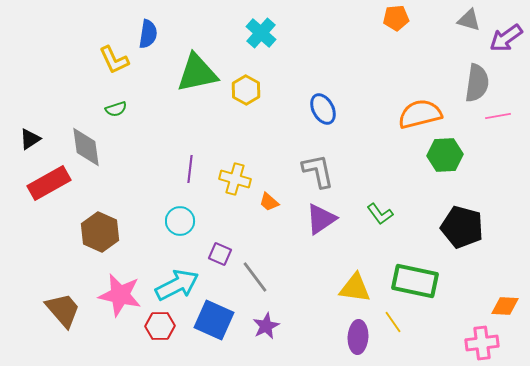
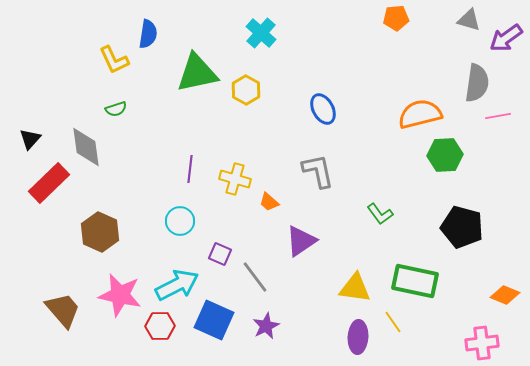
black triangle: rotated 15 degrees counterclockwise
red rectangle: rotated 15 degrees counterclockwise
purple triangle: moved 20 px left, 22 px down
orange diamond: moved 11 px up; rotated 20 degrees clockwise
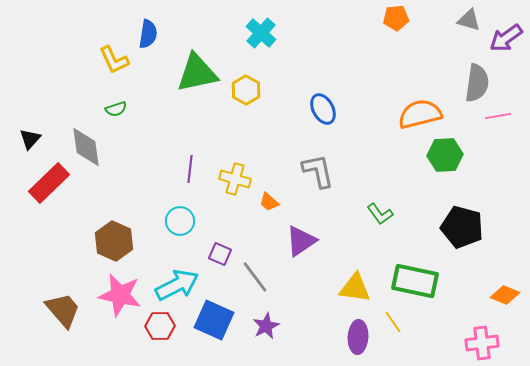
brown hexagon: moved 14 px right, 9 px down
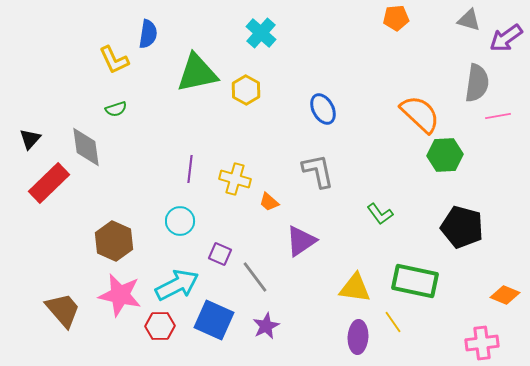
orange semicircle: rotated 57 degrees clockwise
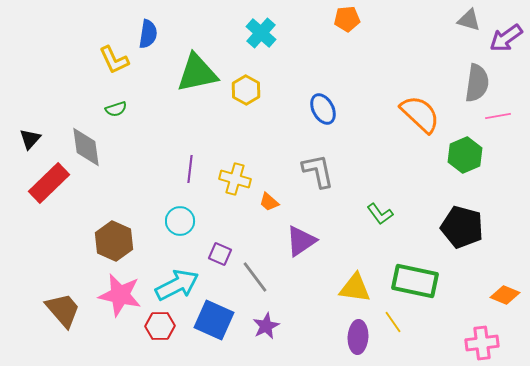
orange pentagon: moved 49 px left, 1 px down
green hexagon: moved 20 px right; rotated 20 degrees counterclockwise
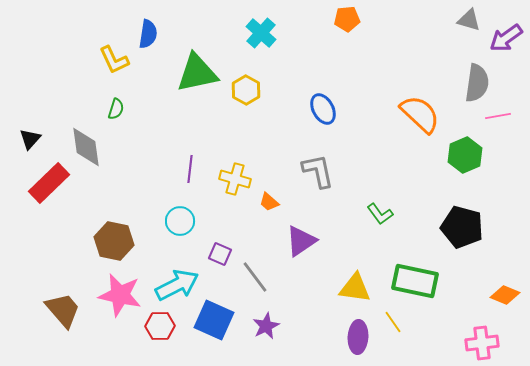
green semicircle: rotated 55 degrees counterclockwise
brown hexagon: rotated 12 degrees counterclockwise
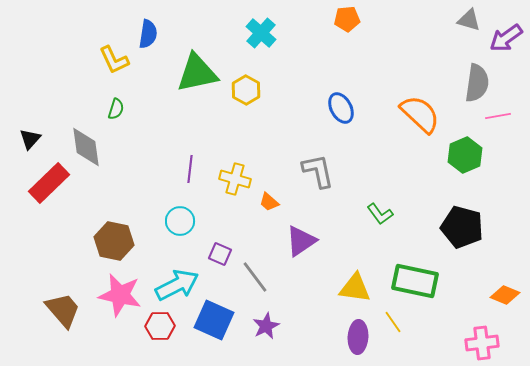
blue ellipse: moved 18 px right, 1 px up
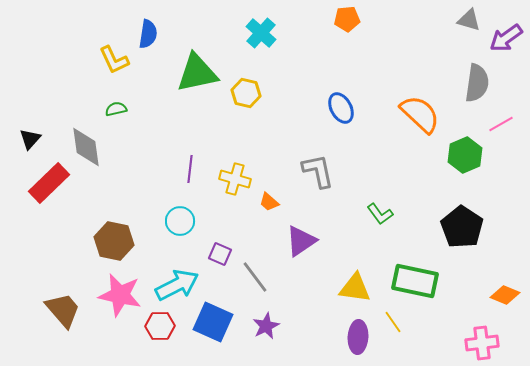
yellow hexagon: moved 3 px down; rotated 16 degrees counterclockwise
green semicircle: rotated 120 degrees counterclockwise
pink line: moved 3 px right, 8 px down; rotated 20 degrees counterclockwise
black pentagon: rotated 18 degrees clockwise
blue square: moved 1 px left, 2 px down
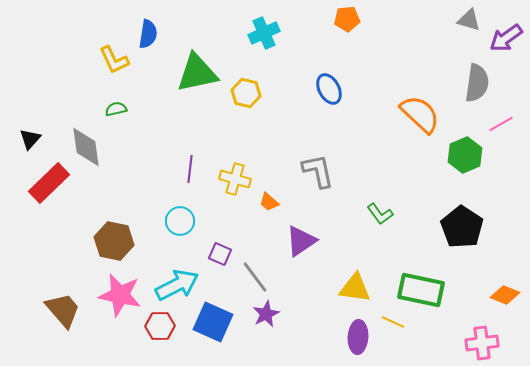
cyan cross: moved 3 px right; rotated 24 degrees clockwise
blue ellipse: moved 12 px left, 19 px up
green rectangle: moved 6 px right, 9 px down
yellow line: rotated 30 degrees counterclockwise
purple star: moved 12 px up
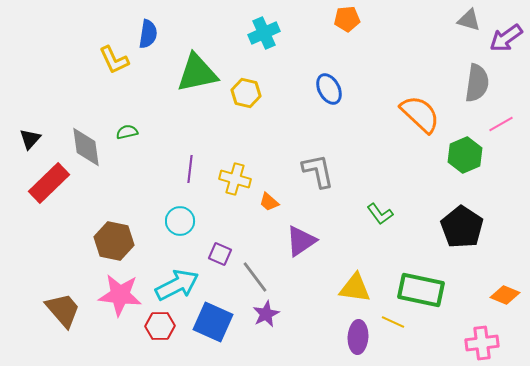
green semicircle: moved 11 px right, 23 px down
pink star: rotated 6 degrees counterclockwise
